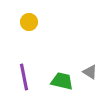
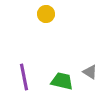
yellow circle: moved 17 px right, 8 px up
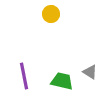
yellow circle: moved 5 px right
purple line: moved 1 px up
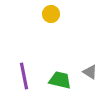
green trapezoid: moved 2 px left, 1 px up
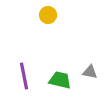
yellow circle: moved 3 px left, 1 px down
gray triangle: rotated 21 degrees counterclockwise
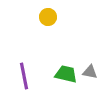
yellow circle: moved 2 px down
green trapezoid: moved 6 px right, 6 px up
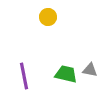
gray triangle: moved 2 px up
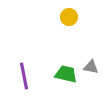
yellow circle: moved 21 px right
gray triangle: moved 1 px right, 3 px up
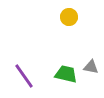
purple line: rotated 24 degrees counterclockwise
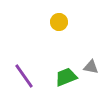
yellow circle: moved 10 px left, 5 px down
green trapezoid: moved 3 px down; rotated 35 degrees counterclockwise
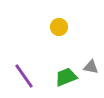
yellow circle: moved 5 px down
